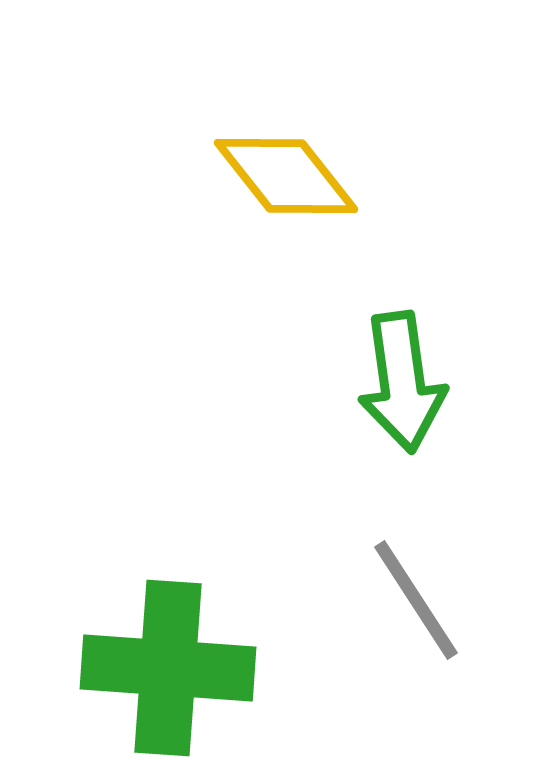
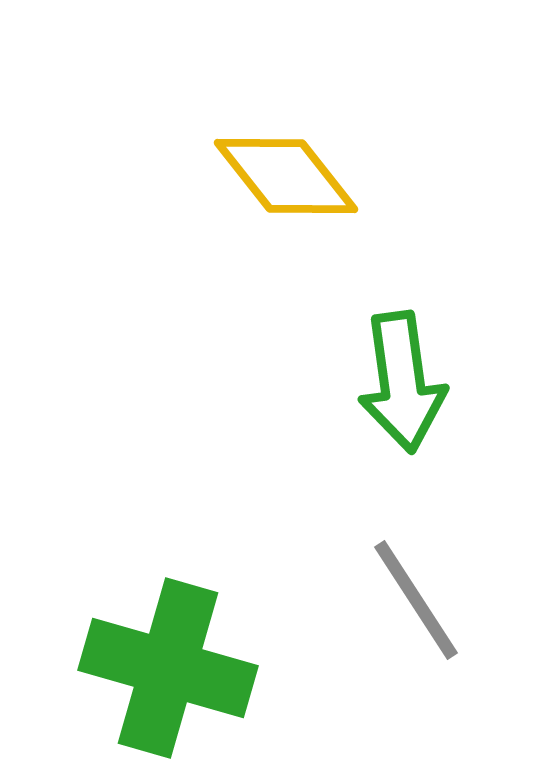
green cross: rotated 12 degrees clockwise
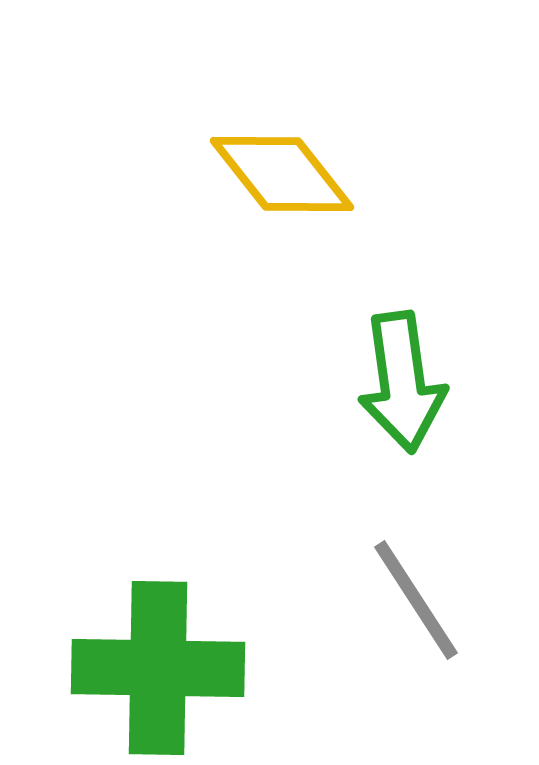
yellow diamond: moved 4 px left, 2 px up
green cross: moved 10 px left; rotated 15 degrees counterclockwise
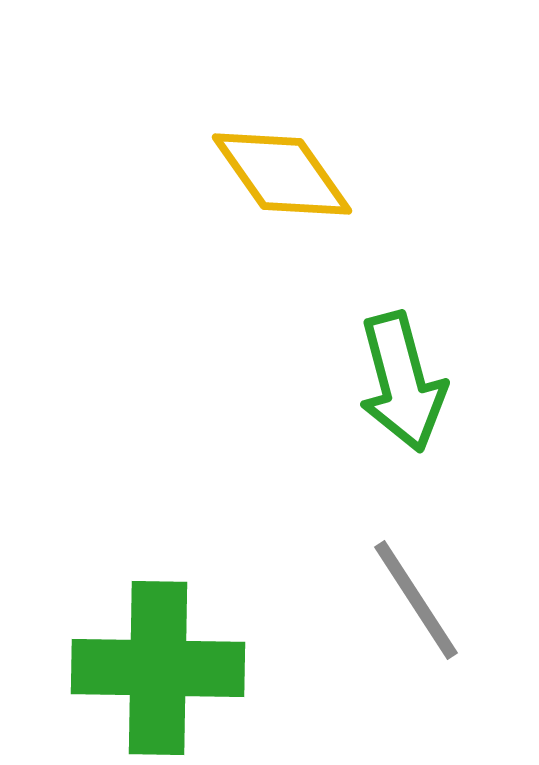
yellow diamond: rotated 3 degrees clockwise
green arrow: rotated 7 degrees counterclockwise
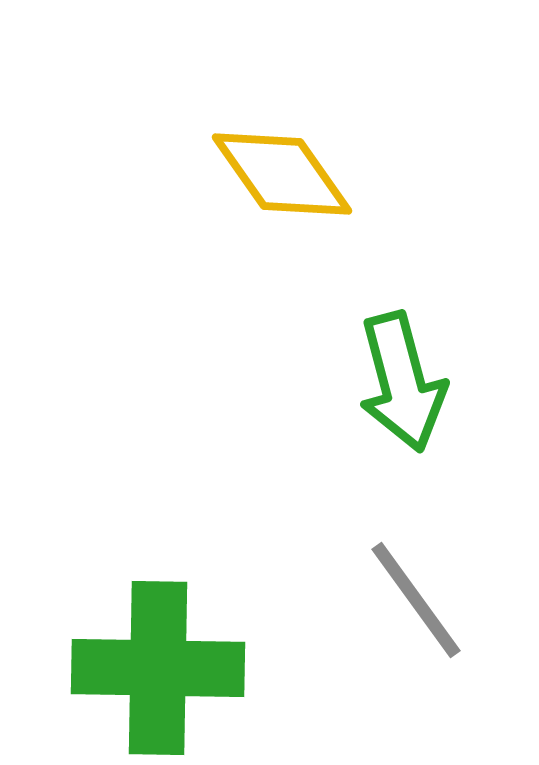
gray line: rotated 3 degrees counterclockwise
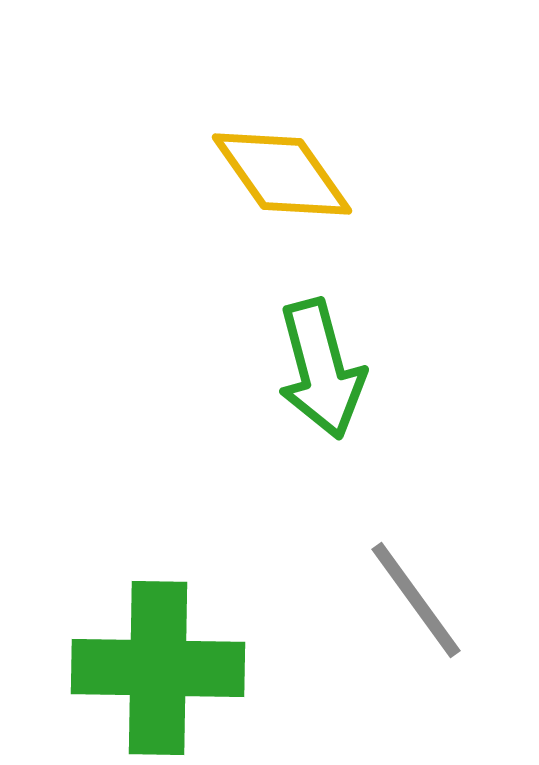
green arrow: moved 81 px left, 13 px up
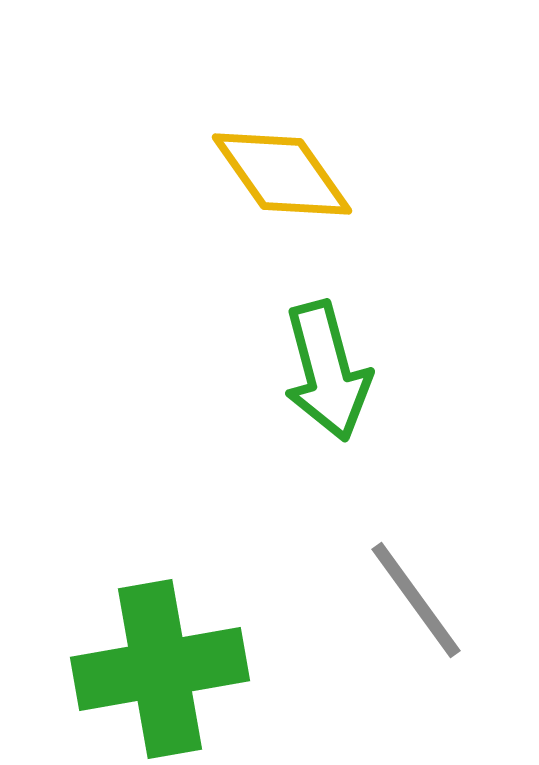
green arrow: moved 6 px right, 2 px down
green cross: moved 2 px right, 1 px down; rotated 11 degrees counterclockwise
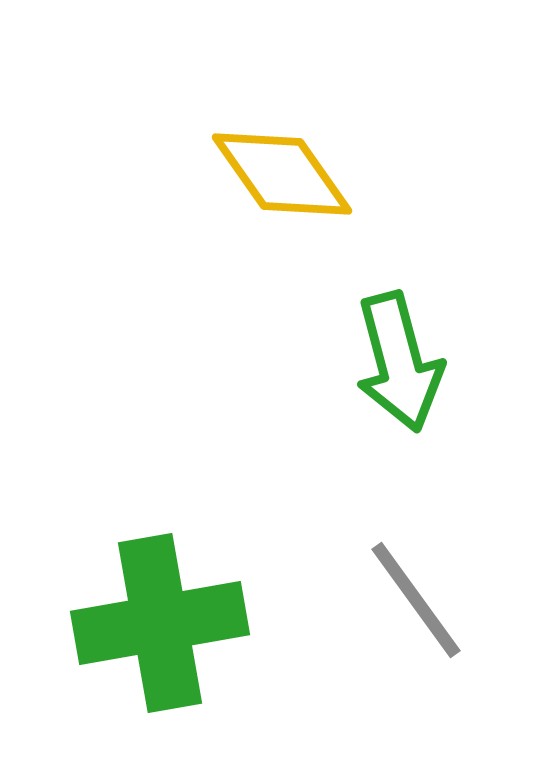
green arrow: moved 72 px right, 9 px up
green cross: moved 46 px up
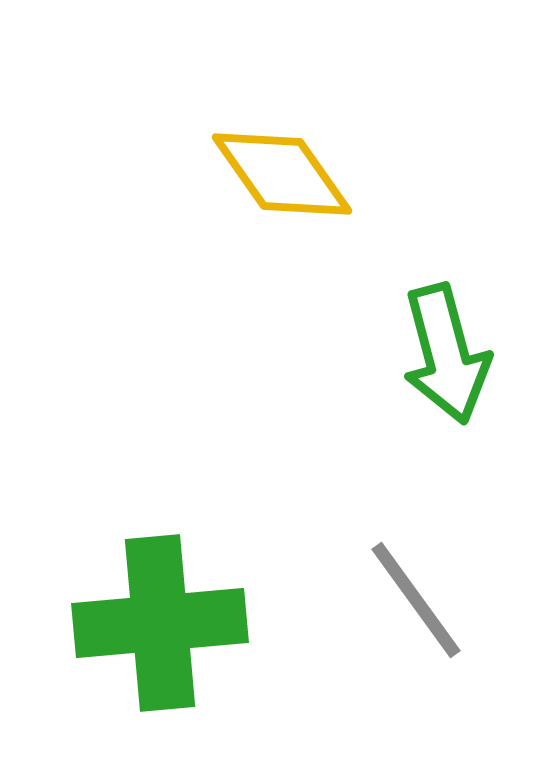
green arrow: moved 47 px right, 8 px up
green cross: rotated 5 degrees clockwise
